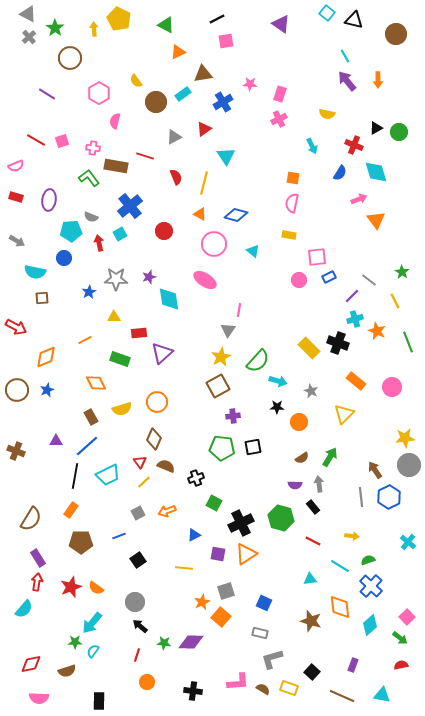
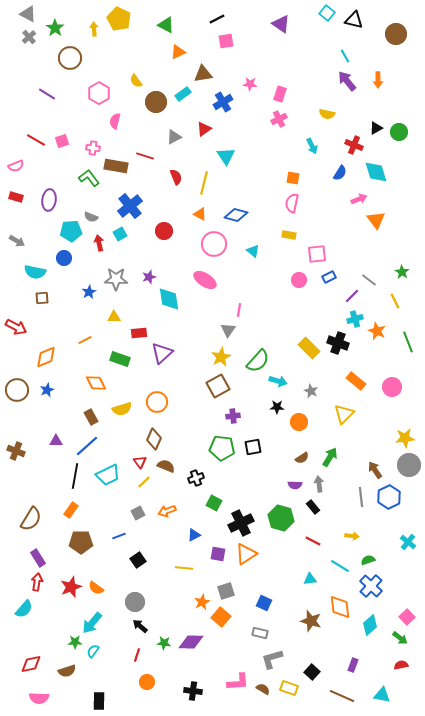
pink square at (317, 257): moved 3 px up
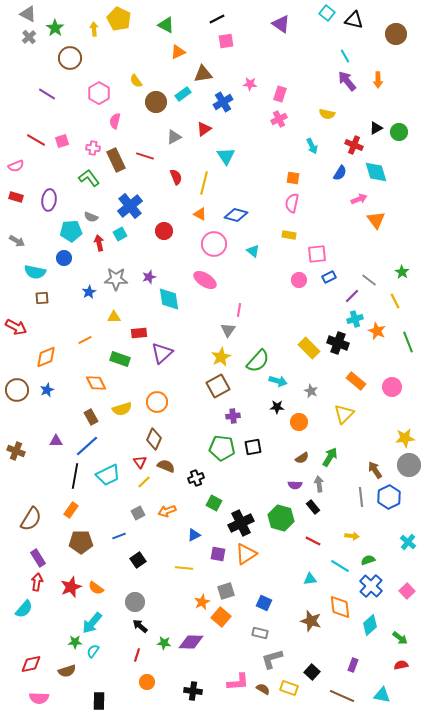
brown rectangle at (116, 166): moved 6 px up; rotated 55 degrees clockwise
pink square at (407, 617): moved 26 px up
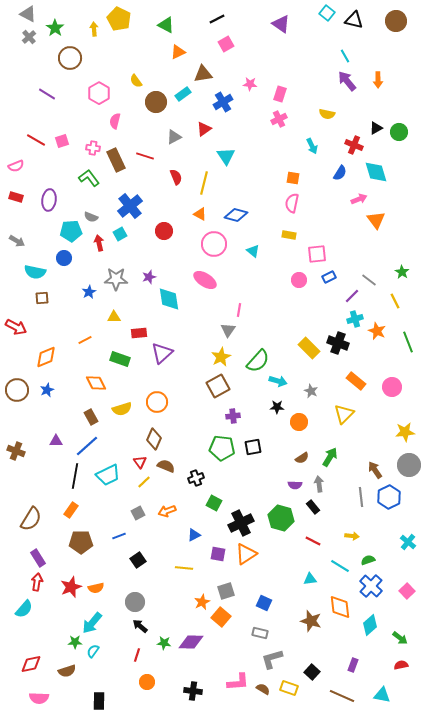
brown circle at (396, 34): moved 13 px up
pink square at (226, 41): moved 3 px down; rotated 21 degrees counterclockwise
yellow star at (405, 438): moved 6 px up
orange semicircle at (96, 588): rotated 49 degrees counterclockwise
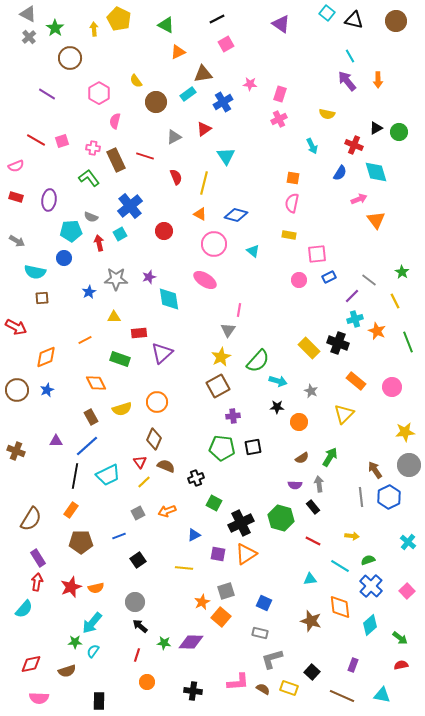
cyan line at (345, 56): moved 5 px right
cyan rectangle at (183, 94): moved 5 px right
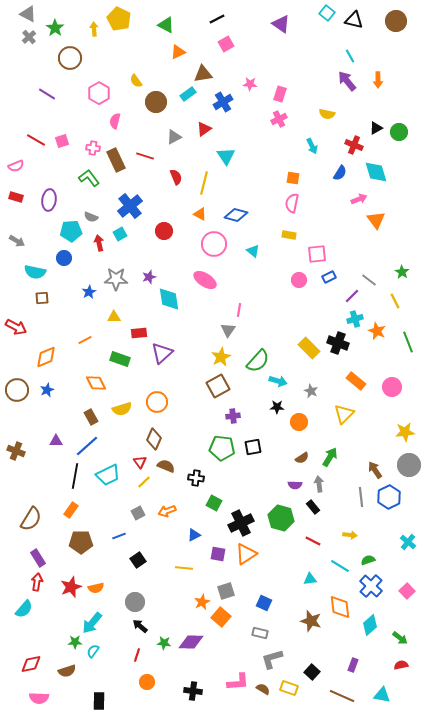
black cross at (196, 478): rotated 28 degrees clockwise
yellow arrow at (352, 536): moved 2 px left, 1 px up
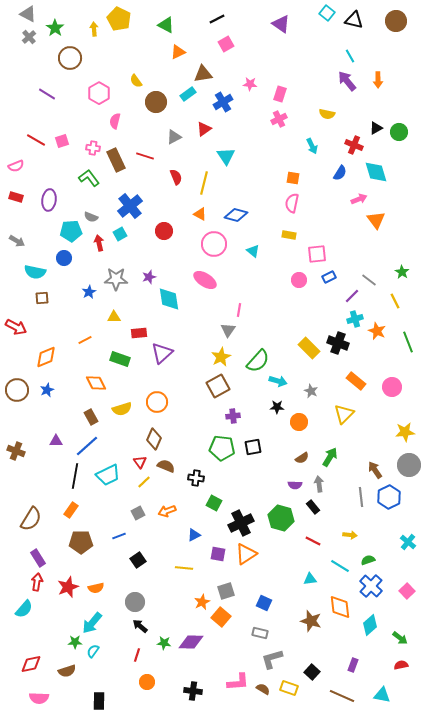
red star at (71, 587): moved 3 px left
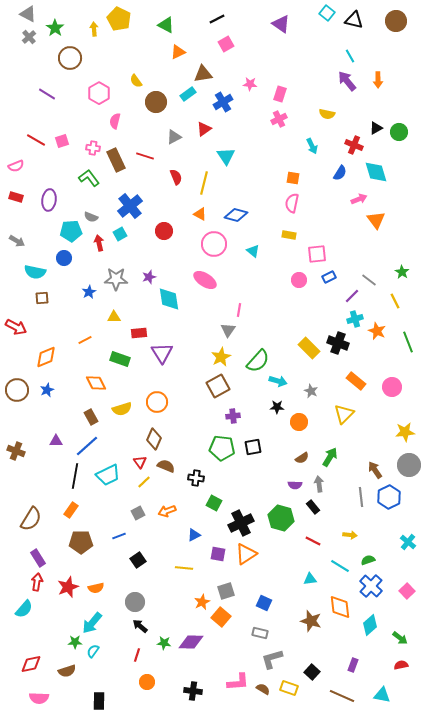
purple triangle at (162, 353): rotated 20 degrees counterclockwise
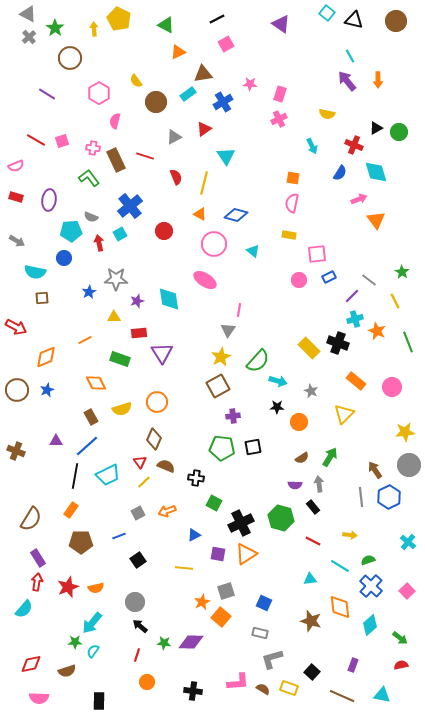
purple star at (149, 277): moved 12 px left, 24 px down
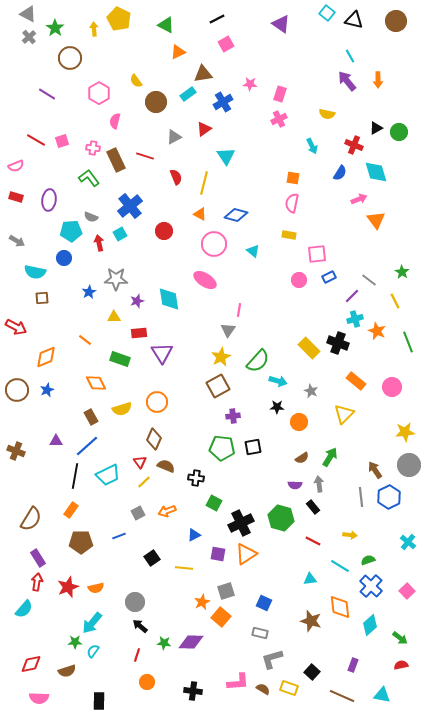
orange line at (85, 340): rotated 64 degrees clockwise
black square at (138, 560): moved 14 px right, 2 px up
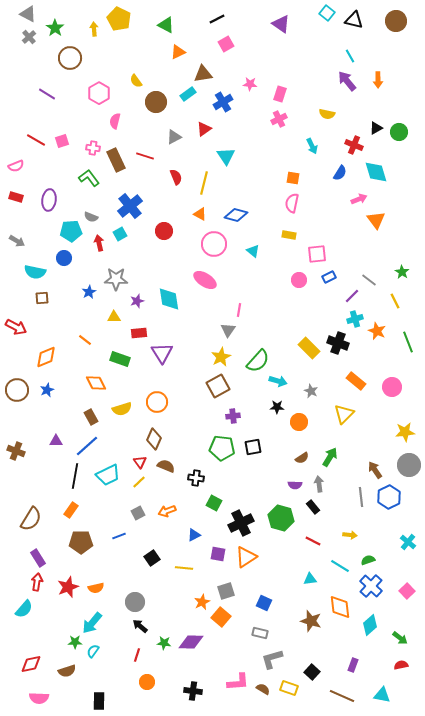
yellow line at (144, 482): moved 5 px left
orange triangle at (246, 554): moved 3 px down
